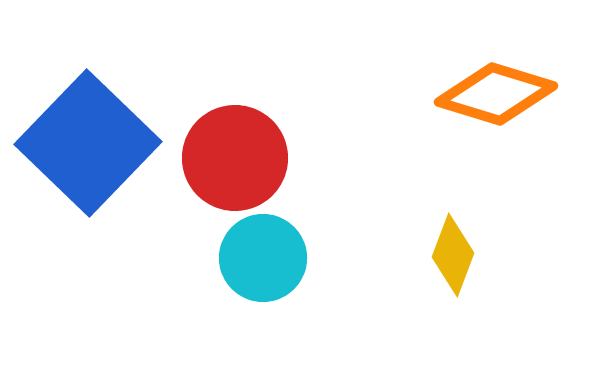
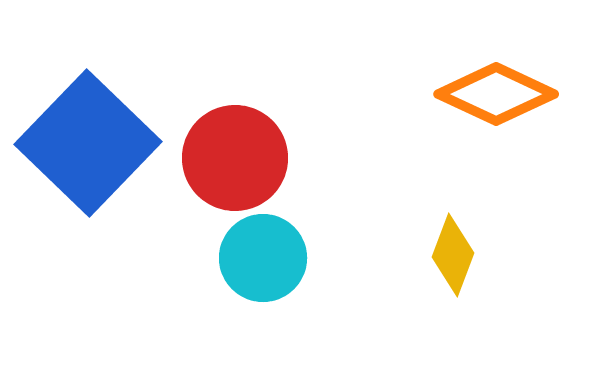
orange diamond: rotated 8 degrees clockwise
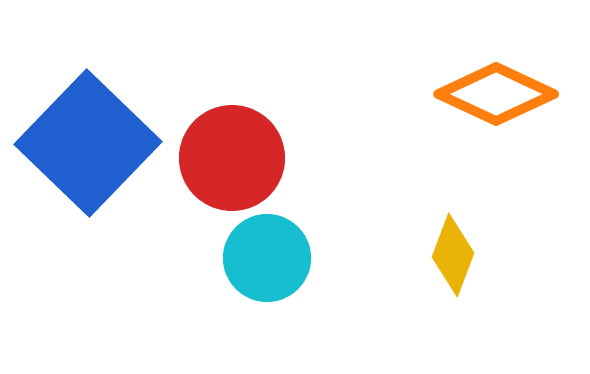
red circle: moved 3 px left
cyan circle: moved 4 px right
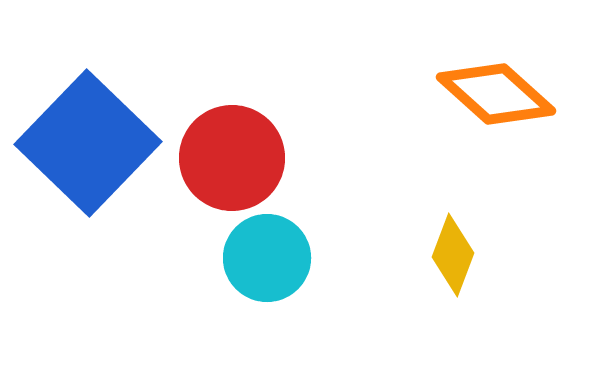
orange diamond: rotated 17 degrees clockwise
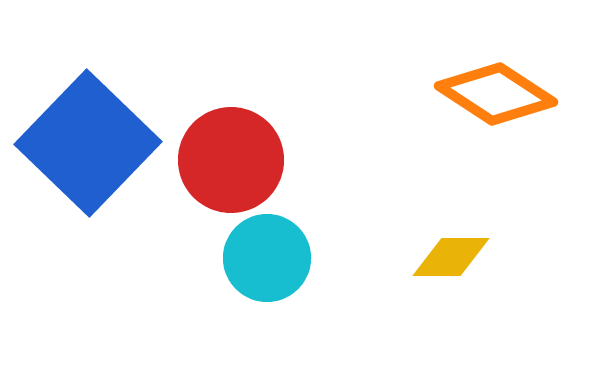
orange diamond: rotated 9 degrees counterclockwise
red circle: moved 1 px left, 2 px down
yellow diamond: moved 2 px left, 2 px down; rotated 70 degrees clockwise
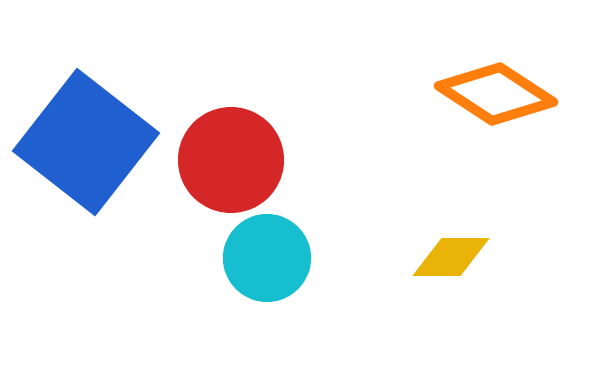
blue square: moved 2 px left, 1 px up; rotated 6 degrees counterclockwise
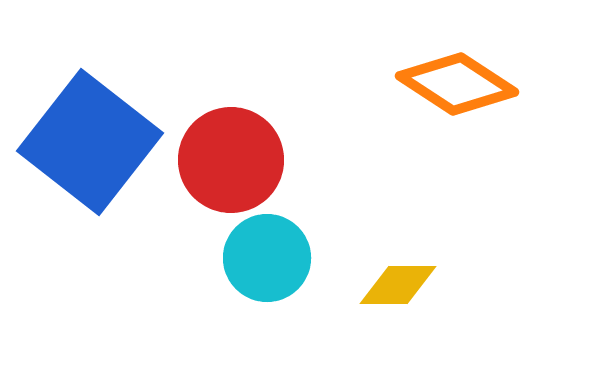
orange diamond: moved 39 px left, 10 px up
blue square: moved 4 px right
yellow diamond: moved 53 px left, 28 px down
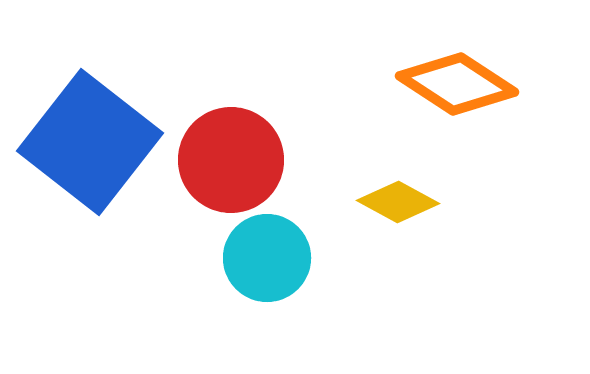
yellow diamond: moved 83 px up; rotated 28 degrees clockwise
